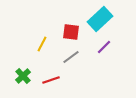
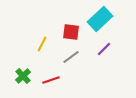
purple line: moved 2 px down
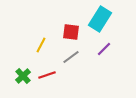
cyan rectangle: rotated 15 degrees counterclockwise
yellow line: moved 1 px left, 1 px down
red line: moved 4 px left, 5 px up
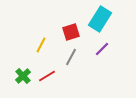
red square: rotated 24 degrees counterclockwise
purple line: moved 2 px left
gray line: rotated 24 degrees counterclockwise
red line: moved 1 px down; rotated 12 degrees counterclockwise
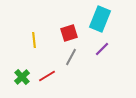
cyan rectangle: rotated 10 degrees counterclockwise
red square: moved 2 px left, 1 px down
yellow line: moved 7 px left, 5 px up; rotated 35 degrees counterclockwise
green cross: moved 1 px left, 1 px down
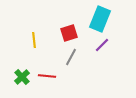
purple line: moved 4 px up
red line: rotated 36 degrees clockwise
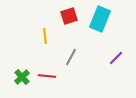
red square: moved 17 px up
yellow line: moved 11 px right, 4 px up
purple line: moved 14 px right, 13 px down
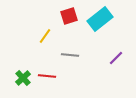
cyan rectangle: rotated 30 degrees clockwise
yellow line: rotated 42 degrees clockwise
gray line: moved 1 px left, 2 px up; rotated 66 degrees clockwise
green cross: moved 1 px right, 1 px down
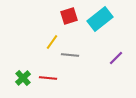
yellow line: moved 7 px right, 6 px down
red line: moved 1 px right, 2 px down
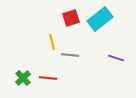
red square: moved 2 px right, 2 px down
yellow line: rotated 49 degrees counterclockwise
purple line: rotated 63 degrees clockwise
